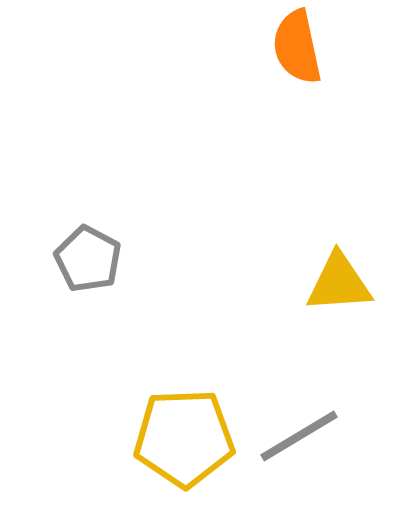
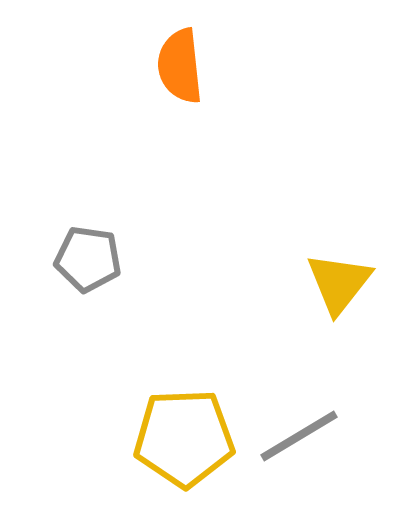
orange semicircle: moved 117 px left, 19 px down; rotated 6 degrees clockwise
gray pentagon: rotated 20 degrees counterclockwise
yellow triangle: rotated 48 degrees counterclockwise
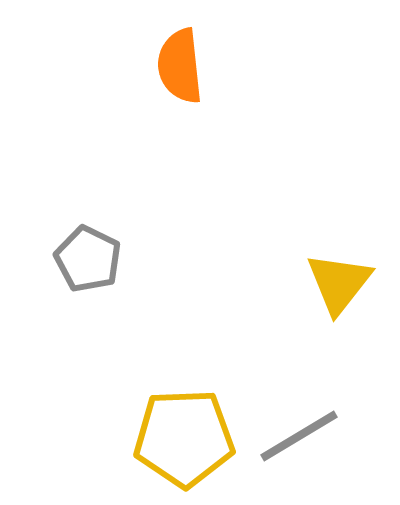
gray pentagon: rotated 18 degrees clockwise
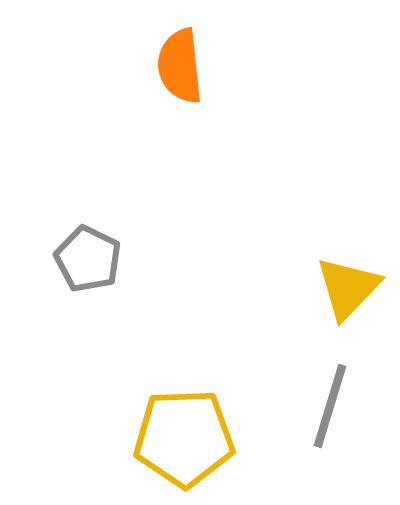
yellow triangle: moved 9 px right, 5 px down; rotated 6 degrees clockwise
gray line: moved 31 px right, 30 px up; rotated 42 degrees counterclockwise
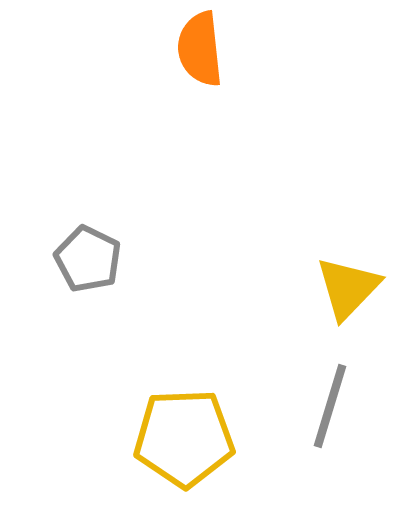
orange semicircle: moved 20 px right, 17 px up
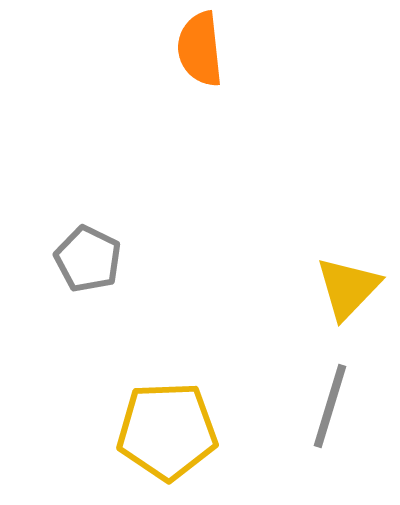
yellow pentagon: moved 17 px left, 7 px up
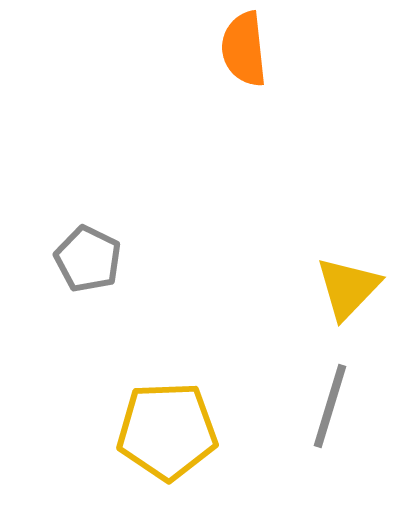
orange semicircle: moved 44 px right
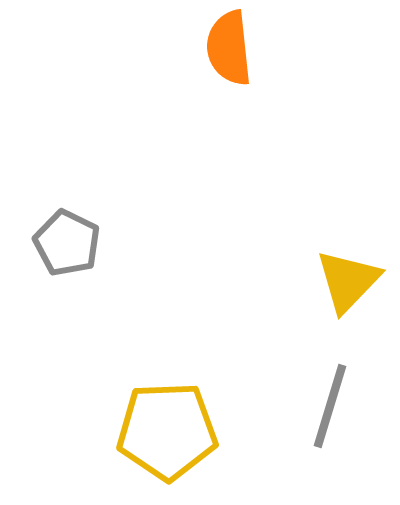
orange semicircle: moved 15 px left, 1 px up
gray pentagon: moved 21 px left, 16 px up
yellow triangle: moved 7 px up
